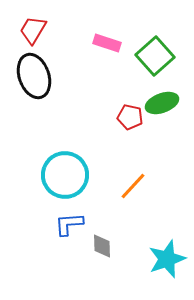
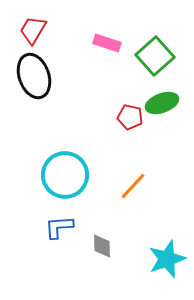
blue L-shape: moved 10 px left, 3 px down
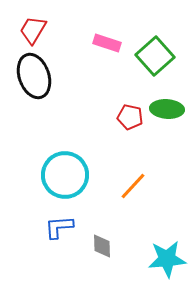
green ellipse: moved 5 px right, 6 px down; rotated 24 degrees clockwise
cyan star: rotated 15 degrees clockwise
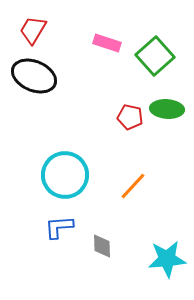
black ellipse: rotated 48 degrees counterclockwise
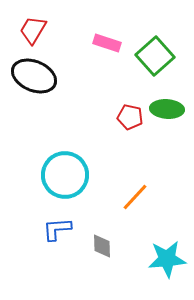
orange line: moved 2 px right, 11 px down
blue L-shape: moved 2 px left, 2 px down
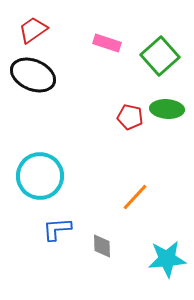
red trapezoid: rotated 24 degrees clockwise
green square: moved 5 px right
black ellipse: moved 1 px left, 1 px up
cyan circle: moved 25 px left, 1 px down
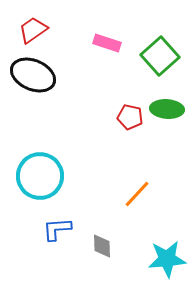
orange line: moved 2 px right, 3 px up
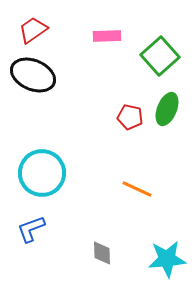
pink rectangle: moved 7 px up; rotated 20 degrees counterclockwise
green ellipse: rotated 72 degrees counterclockwise
cyan circle: moved 2 px right, 3 px up
orange line: moved 5 px up; rotated 72 degrees clockwise
blue L-shape: moved 26 px left; rotated 16 degrees counterclockwise
gray diamond: moved 7 px down
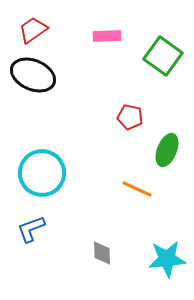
green square: moved 3 px right; rotated 12 degrees counterclockwise
green ellipse: moved 41 px down
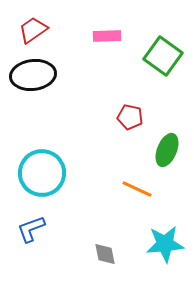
black ellipse: rotated 30 degrees counterclockwise
gray diamond: moved 3 px right, 1 px down; rotated 10 degrees counterclockwise
cyan star: moved 2 px left, 15 px up
